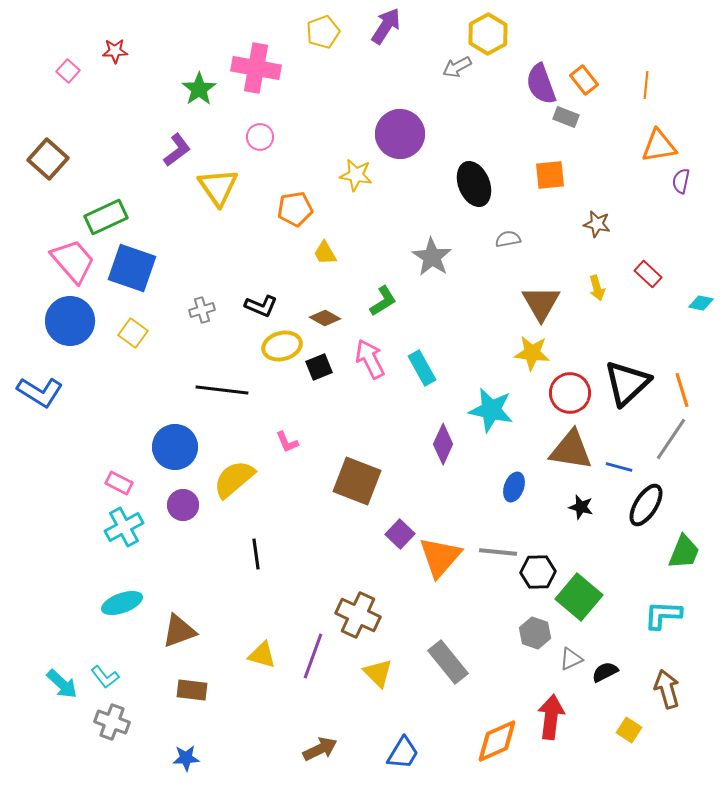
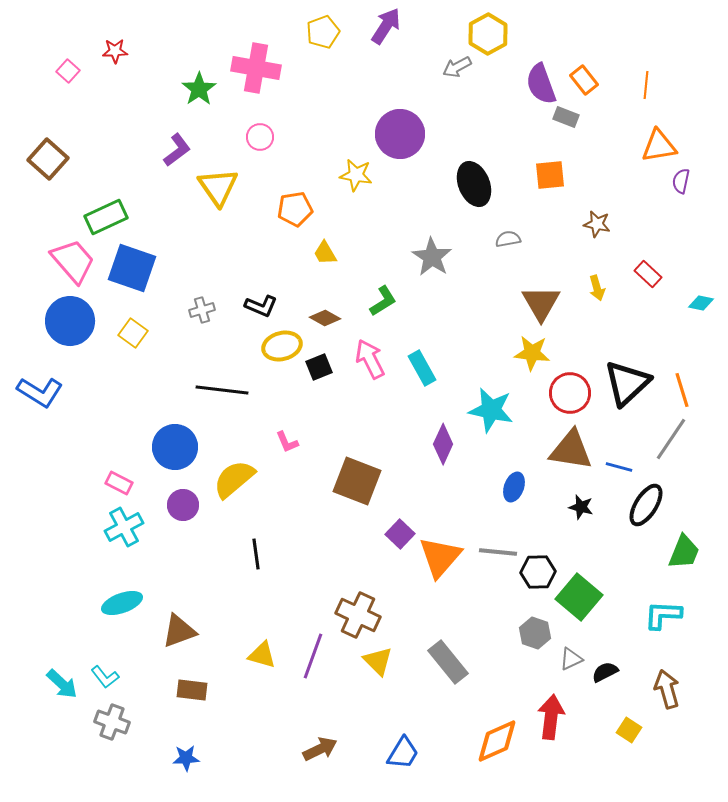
yellow triangle at (378, 673): moved 12 px up
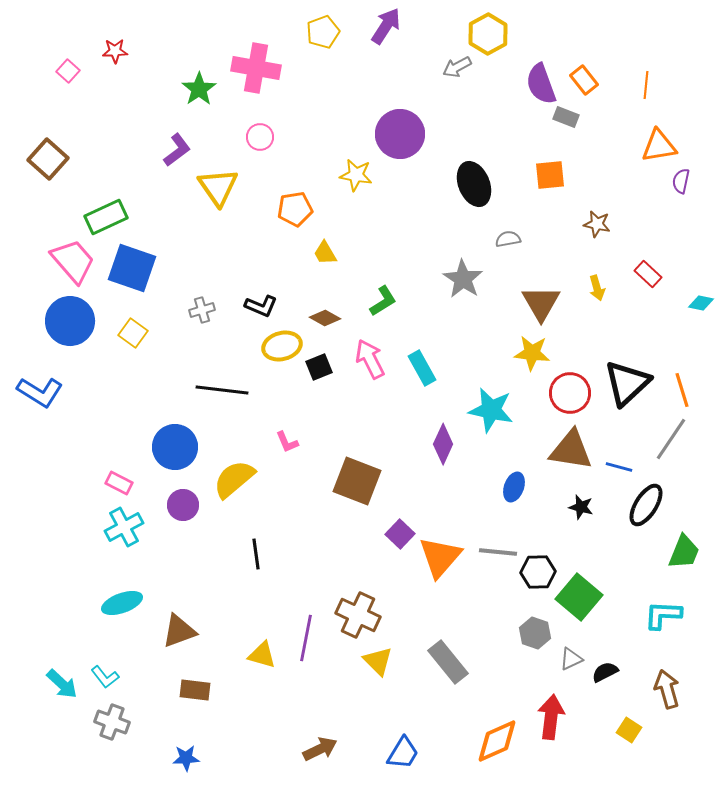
gray star at (432, 257): moved 31 px right, 22 px down
purple line at (313, 656): moved 7 px left, 18 px up; rotated 9 degrees counterclockwise
brown rectangle at (192, 690): moved 3 px right
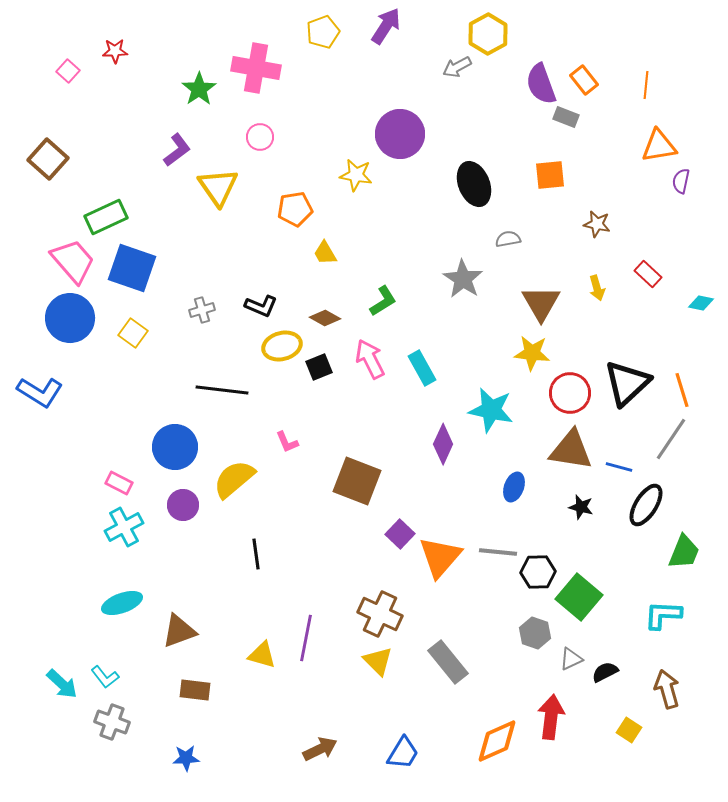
blue circle at (70, 321): moved 3 px up
brown cross at (358, 615): moved 22 px right, 1 px up
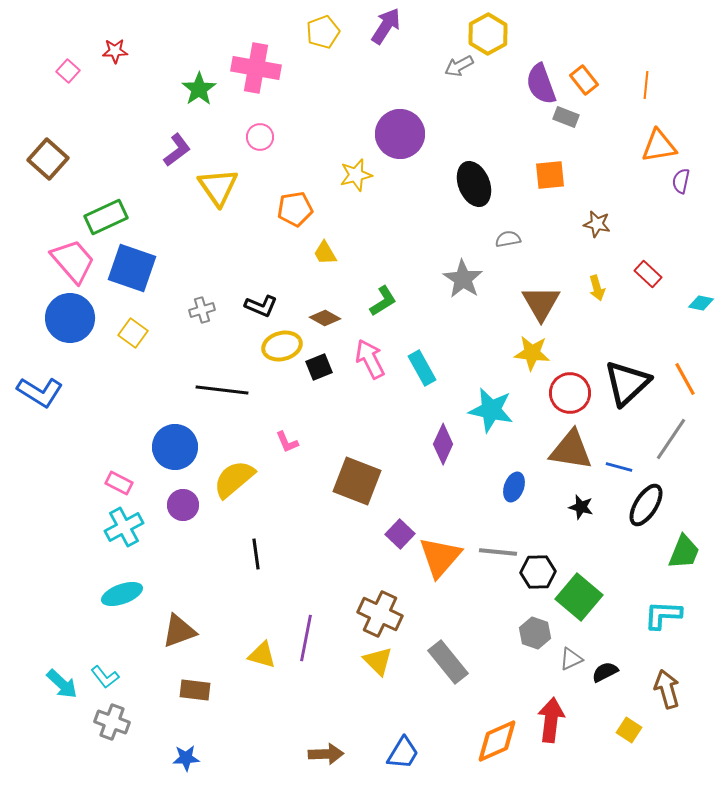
gray arrow at (457, 67): moved 2 px right, 1 px up
yellow star at (356, 175): rotated 24 degrees counterclockwise
orange line at (682, 390): moved 3 px right, 11 px up; rotated 12 degrees counterclockwise
cyan ellipse at (122, 603): moved 9 px up
red arrow at (551, 717): moved 3 px down
brown arrow at (320, 749): moved 6 px right, 5 px down; rotated 24 degrees clockwise
